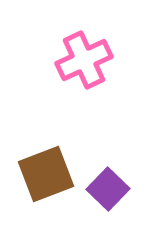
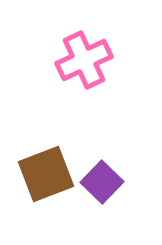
purple square: moved 6 px left, 7 px up
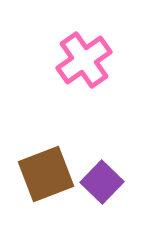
pink cross: rotated 10 degrees counterclockwise
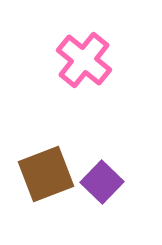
pink cross: rotated 16 degrees counterclockwise
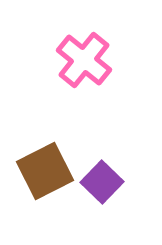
brown square: moved 1 px left, 3 px up; rotated 6 degrees counterclockwise
